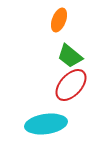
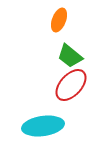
cyan ellipse: moved 3 px left, 2 px down
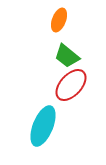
green trapezoid: moved 3 px left
cyan ellipse: rotated 60 degrees counterclockwise
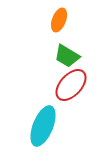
green trapezoid: rotated 8 degrees counterclockwise
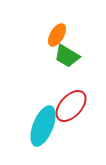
orange ellipse: moved 2 px left, 15 px down; rotated 10 degrees clockwise
red ellipse: moved 21 px down
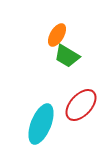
red ellipse: moved 10 px right, 1 px up
cyan ellipse: moved 2 px left, 2 px up
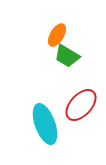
cyan ellipse: moved 4 px right; rotated 42 degrees counterclockwise
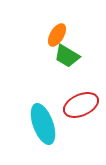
red ellipse: rotated 24 degrees clockwise
cyan ellipse: moved 2 px left
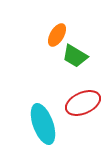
green trapezoid: moved 8 px right
red ellipse: moved 2 px right, 2 px up
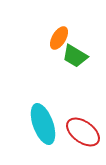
orange ellipse: moved 2 px right, 3 px down
red ellipse: moved 29 px down; rotated 60 degrees clockwise
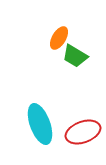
cyan ellipse: moved 3 px left
red ellipse: rotated 56 degrees counterclockwise
